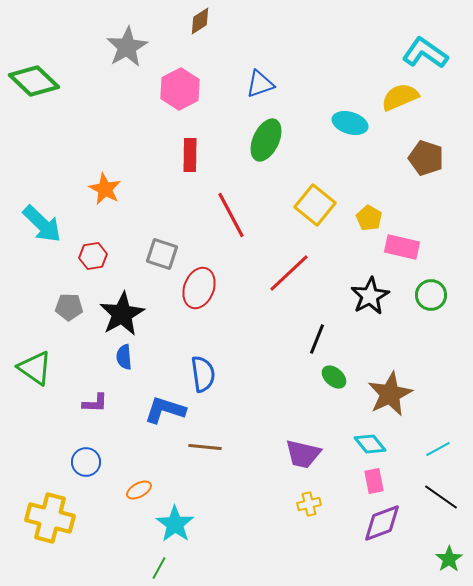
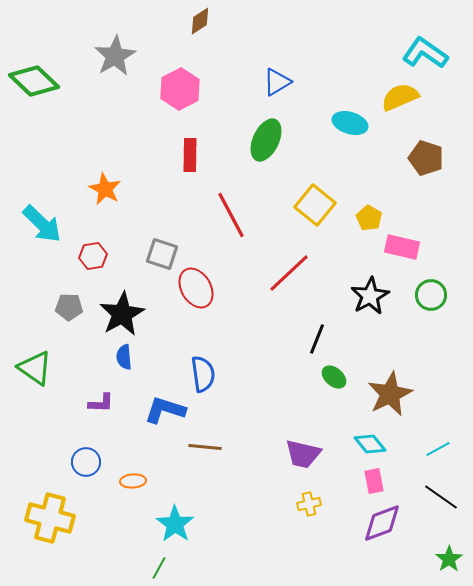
gray star at (127, 47): moved 12 px left, 9 px down
blue triangle at (260, 84): moved 17 px right, 2 px up; rotated 12 degrees counterclockwise
red ellipse at (199, 288): moved 3 px left; rotated 51 degrees counterclockwise
purple L-shape at (95, 403): moved 6 px right
orange ellipse at (139, 490): moved 6 px left, 9 px up; rotated 25 degrees clockwise
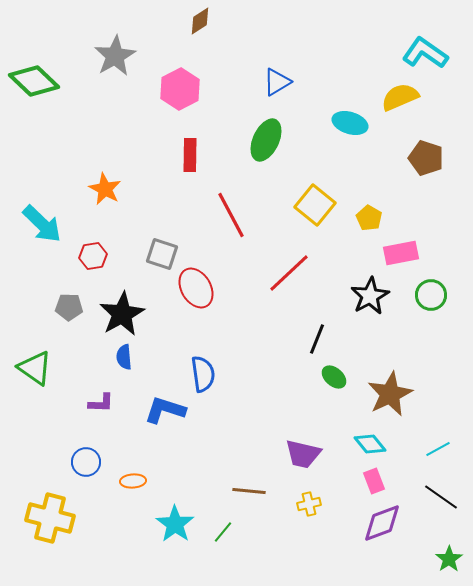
pink rectangle at (402, 247): moved 1 px left, 6 px down; rotated 24 degrees counterclockwise
brown line at (205, 447): moved 44 px right, 44 px down
pink rectangle at (374, 481): rotated 10 degrees counterclockwise
green line at (159, 568): moved 64 px right, 36 px up; rotated 10 degrees clockwise
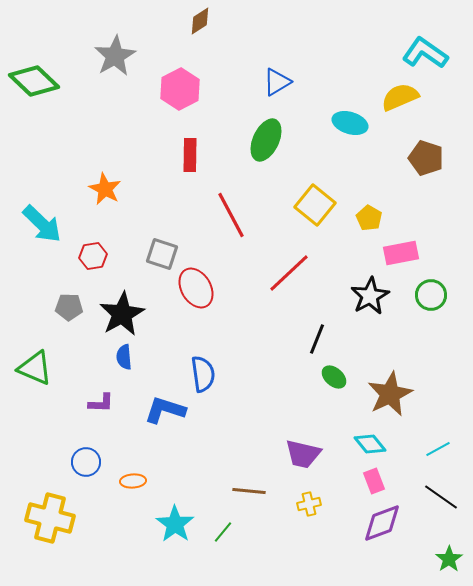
green triangle at (35, 368): rotated 12 degrees counterclockwise
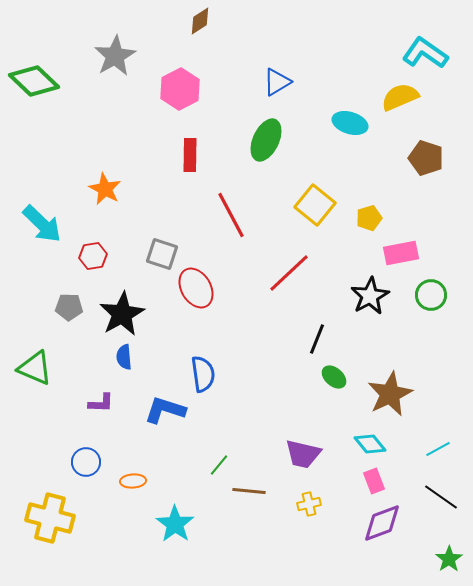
yellow pentagon at (369, 218): rotated 25 degrees clockwise
green line at (223, 532): moved 4 px left, 67 px up
